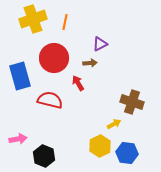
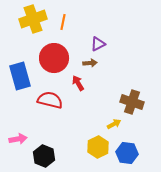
orange line: moved 2 px left
purple triangle: moved 2 px left
yellow hexagon: moved 2 px left, 1 px down
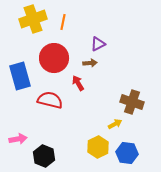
yellow arrow: moved 1 px right
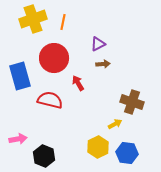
brown arrow: moved 13 px right, 1 px down
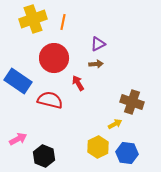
brown arrow: moved 7 px left
blue rectangle: moved 2 px left, 5 px down; rotated 40 degrees counterclockwise
pink arrow: rotated 18 degrees counterclockwise
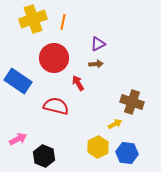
red semicircle: moved 6 px right, 6 px down
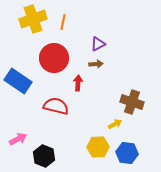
red arrow: rotated 35 degrees clockwise
yellow hexagon: rotated 25 degrees clockwise
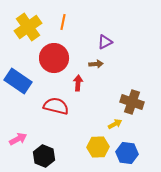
yellow cross: moved 5 px left, 8 px down; rotated 16 degrees counterclockwise
purple triangle: moved 7 px right, 2 px up
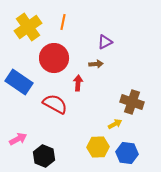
blue rectangle: moved 1 px right, 1 px down
red semicircle: moved 1 px left, 2 px up; rotated 15 degrees clockwise
